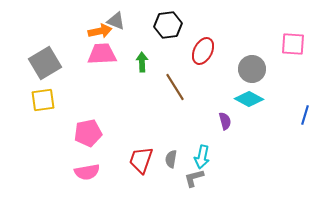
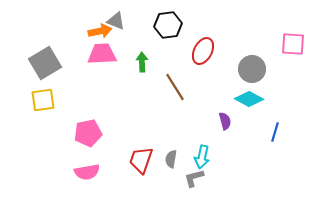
blue line: moved 30 px left, 17 px down
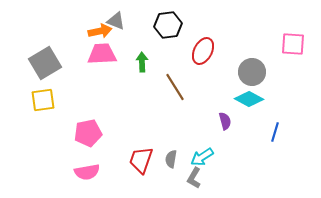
gray circle: moved 3 px down
cyan arrow: rotated 45 degrees clockwise
gray L-shape: rotated 45 degrees counterclockwise
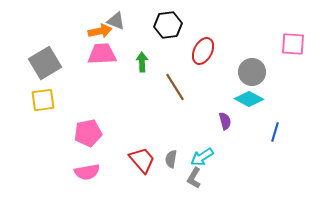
red trapezoid: moved 1 px right; rotated 120 degrees clockwise
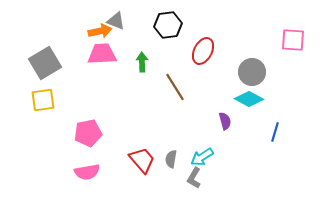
pink square: moved 4 px up
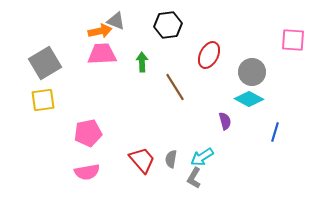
red ellipse: moved 6 px right, 4 px down
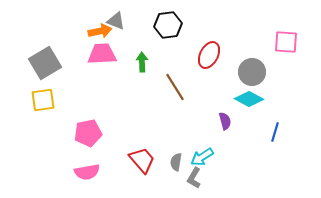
pink square: moved 7 px left, 2 px down
gray semicircle: moved 5 px right, 3 px down
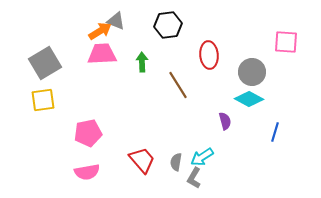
orange arrow: rotated 20 degrees counterclockwise
red ellipse: rotated 32 degrees counterclockwise
brown line: moved 3 px right, 2 px up
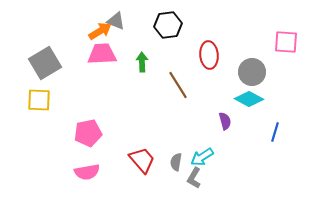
yellow square: moved 4 px left; rotated 10 degrees clockwise
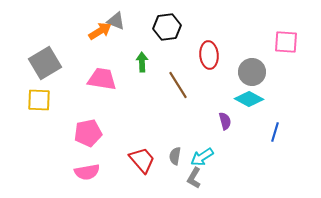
black hexagon: moved 1 px left, 2 px down
pink trapezoid: moved 25 px down; rotated 12 degrees clockwise
gray semicircle: moved 1 px left, 6 px up
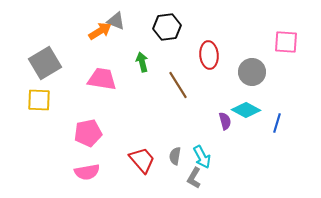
green arrow: rotated 12 degrees counterclockwise
cyan diamond: moved 3 px left, 11 px down
blue line: moved 2 px right, 9 px up
cyan arrow: rotated 85 degrees counterclockwise
